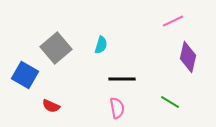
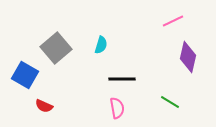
red semicircle: moved 7 px left
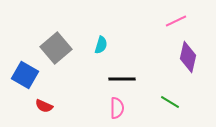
pink line: moved 3 px right
pink semicircle: rotated 10 degrees clockwise
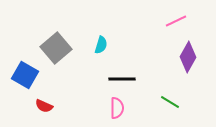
purple diamond: rotated 16 degrees clockwise
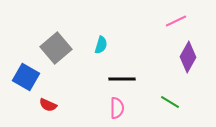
blue square: moved 1 px right, 2 px down
red semicircle: moved 4 px right, 1 px up
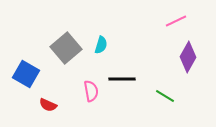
gray square: moved 10 px right
blue square: moved 3 px up
green line: moved 5 px left, 6 px up
pink semicircle: moved 26 px left, 17 px up; rotated 10 degrees counterclockwise
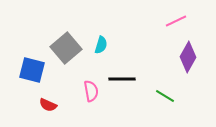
blue square: moved 6 px right, 4 px up; rotated 16 degrees counterclockwise
